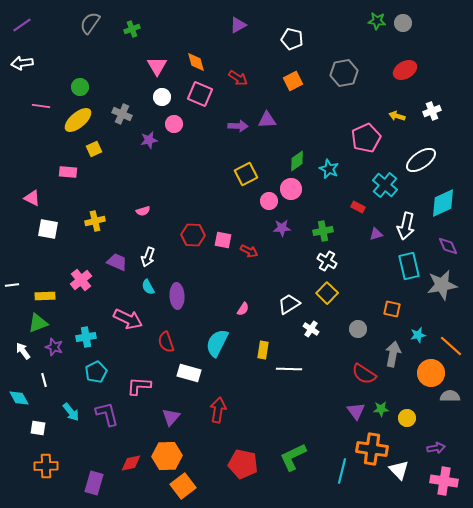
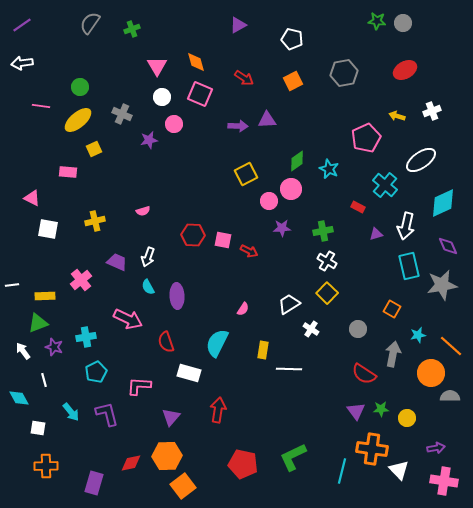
red arrow at (238, 78): moved 6 px right
orange square at (392, 309): rotated 18 degrees clockwise
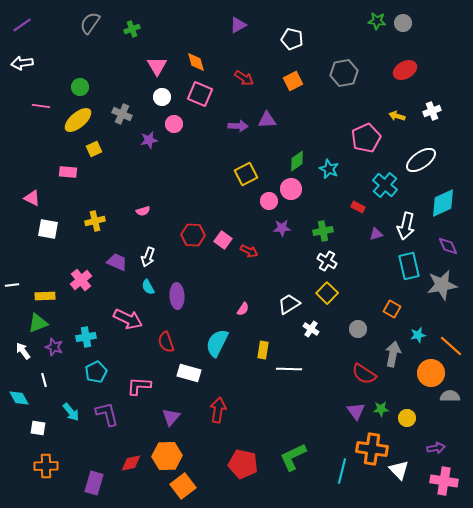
pink square at (223, 240): rotated 24 degrees clockwise
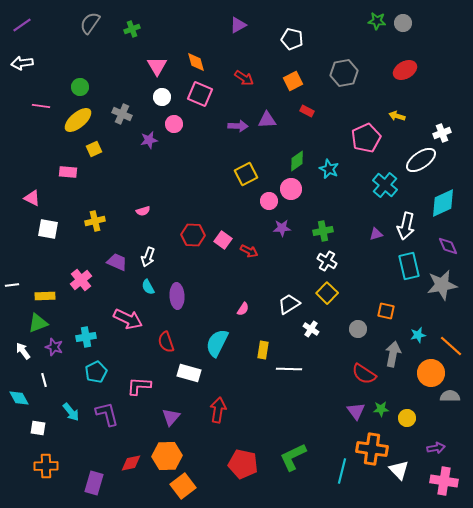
white cross at (432, 111): moved 10 px right, 22 px down
red rectangle at (358, 207): moved 51 px left, 96 px up
orange square at (392, 309): moved 6 px left, 2 px down; rotated 18 degrees counterclockwise
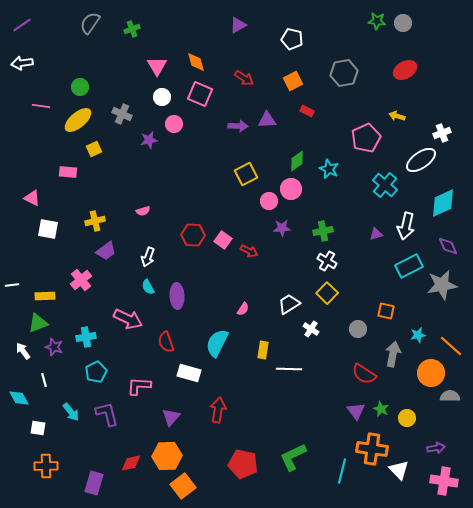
purple trapezoid at (117, 262): moved 11 px left, 11 px up; rotated 120 degrees clockwise
cyan rectangle at (409, 266): rotated 76 degrees clockwise
green star at (381, 409): rotated 28 degrees clockwise
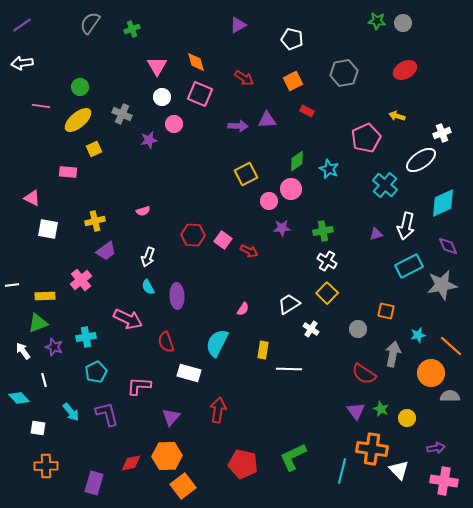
cyan diamond at (19, 398): rotated 15 degrees counterclockwise
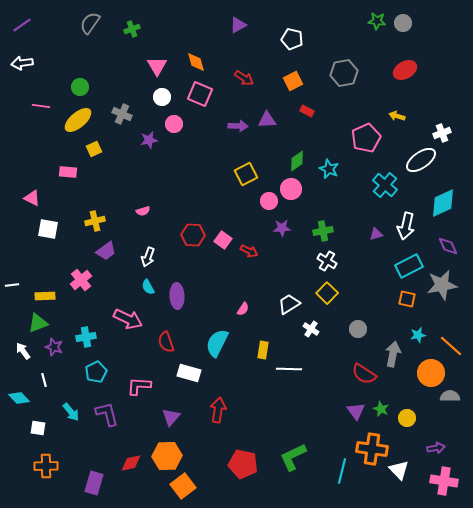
orange square at (386, 311): moved 21 px right, 12 px up
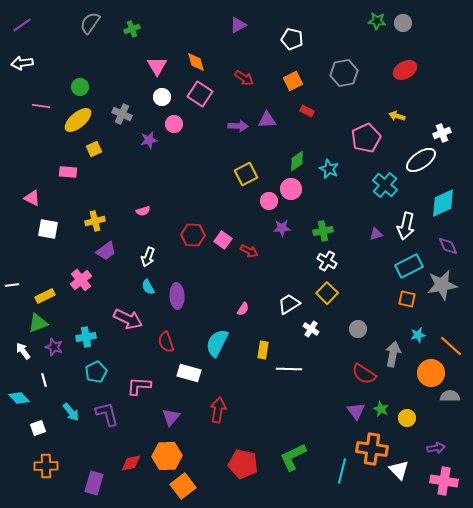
pink square at (200, 94): rotated 10 degrees clockwise
yellow rectangle at (45, 296): rotated 24 degrees counterclockwise
white square at (38, 428): rotated 28 degrees counterclockwise
